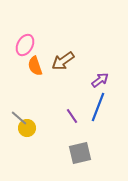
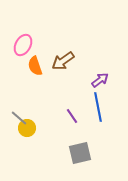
pink ellipse: moved 2 px left
blue line: rotated 32 degrees counterclockwise
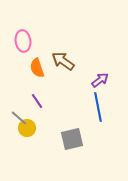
pink ellipse: moved 4 px up; rotated 35 degrees counterclockwise
brown arrow: rotated 70 degrees clockwise
orange semicircle: moved 2 px right, 2 px down
purple line: moved 35 px left, 15 px up
gray square: moved 8 px left, 14 px up
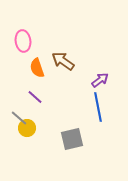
purple line: moved 2 px left, 4 px up; rotated 14 degrees counterclockwise
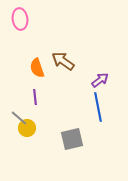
pink ellipse: moved 3 px left, 22 px up
purple line: rotated 42 degrees clockwise
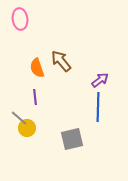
brown arrow: moved 2 px left; rotated 15 degrees clockwise
blue line: rotated 12 degrees clockwise
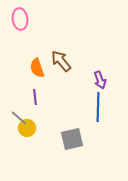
purple arrow: rotated 108 degrees clockwise
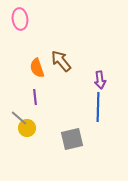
purple arrow: rotated 12 degrees clockwise
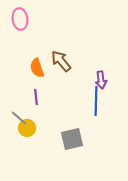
purple arrow: moved 1 px right
purple line: moved 1 px right
blue line: moved 2 px left, 6 px up
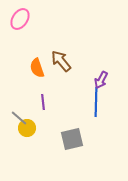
pink ellipse: rotated 40 degrees clockwise
purple arrow: rotated 36 degrees clockwise
purple line: moved 7 px right, 5 px down
blue line: moved 1 px down
